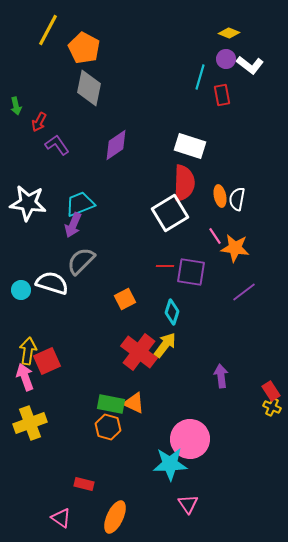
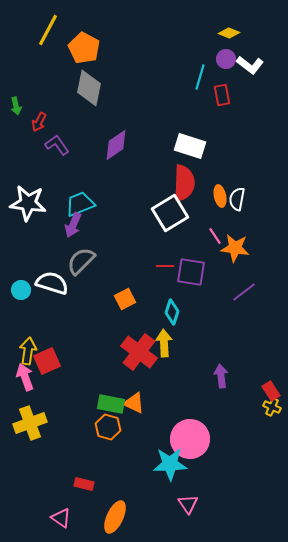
yellow arrow at (165, 345): moved 1 px left, 2 px up; rotated 40 degrees counterclockwise
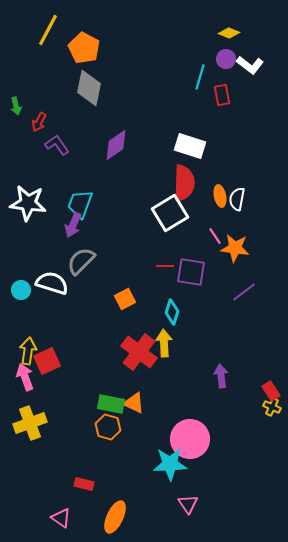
cyan trapezoid at (80, 204): rotated 48 degrees counterclockwise
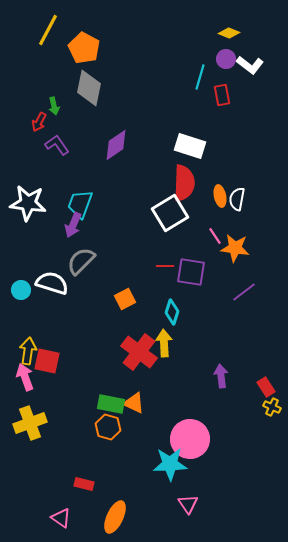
green arrow at (16, 106): moved 38 px right
red square at (47, 361): rotated 36 degrees clockwise
red rectangle at (271, 391): moved 5 px left, 4 px up
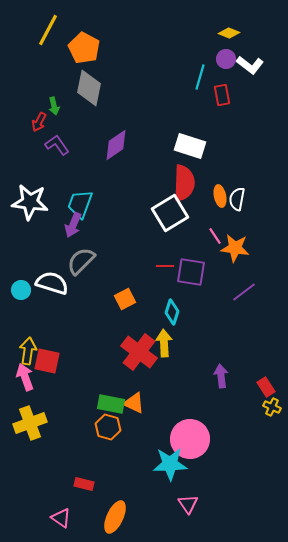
white star at (28, 203): moved 2 px right, 1 px up
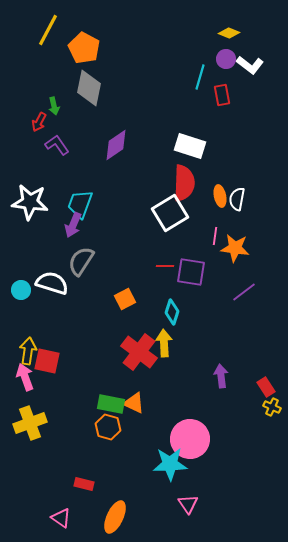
pink line at (215, 236): rotated 42 degrees clockwise
gray semicircle at (81, 261): rotated 12 degrees counterclockwise
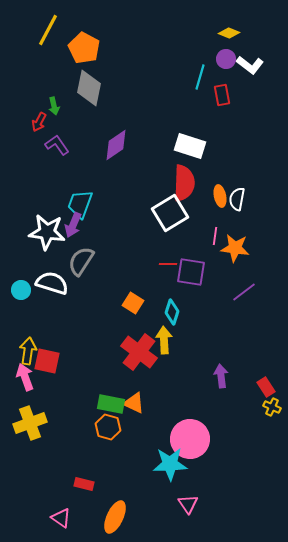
white star at (30, 202): moved 17 px right, 30 px down
red line at (165, 266): moved 3 px right, 2 px up
orange square at (125, 299): moved 8 px right, 4 px down; rotated 30 degrees counterclockwise
yellow arrow at (164, 343): moved 3 px up
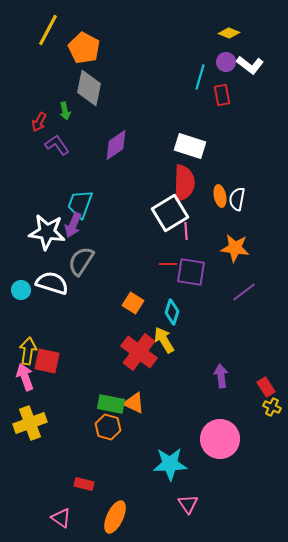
purple circle at (226, 59): moved 3 px down
green arrow at (54, 106): moved 11 px right, 5 px down
pink line at (215, 236): moved 29 px left, 5 px up; rotated 12 degrees counterclockwise
yellow arrow at (164, 340): rotated 28 degrees counterclockwise
pink circle at (190, 439): moved 30 px right
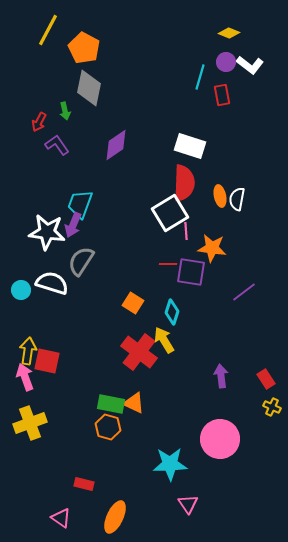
orange star at (235, 248): moved 23 px left
red rectangle at (266, 387): moved 8 px up
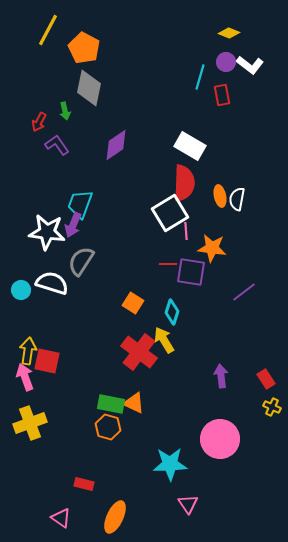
white rectangle at (190, 146): rotated 12 degrees clockwise
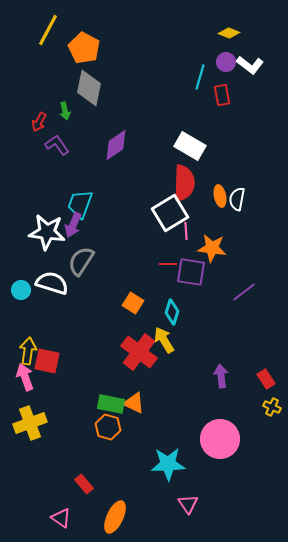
cyan star at (170, 464): moved 2 px left
red rectangle at (84, 484): rotated 36 degrees clockwise
